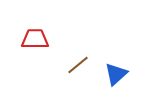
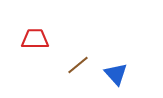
blue triangle: rotated 30 degrees counterclockwise
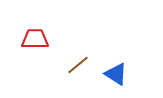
blue triangle: rotated 15 degrees counterclockwise
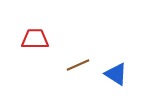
brown line: rotated 15 degrees clockwise
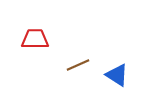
blue triangle: moved 1 px right, 1 px down
